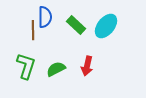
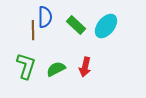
red arrow: moved 2 px left, 1 px down
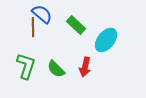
blue semicircle: moved 3 px left, 3 px up; rotated 50 degrees counterclockwise
cyan ellipse: moved 14 px down
brown line: moved 3 px up
green semicircle: rotated 108 degrees counterclockwise
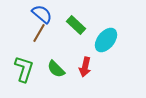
brown line: moved 6 px right, 6 px down; rotated 30 degrees clockwise
green L-shape: moved 2 px left, 3 px down
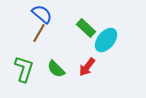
green rectangle: moved 10 px right, 3 px down
red arrow: moved 2 px right; rotated 24 degrees clockwise
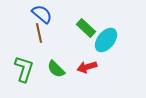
brown line: rotated 42 degrees counterclockwise
red arrow: rotated 36 degrees clockwise
